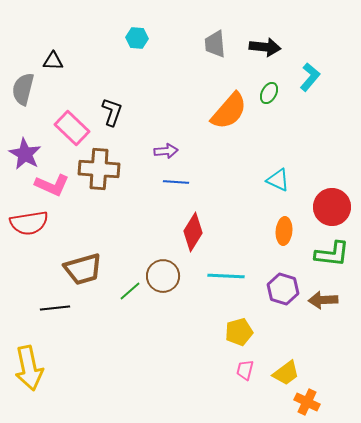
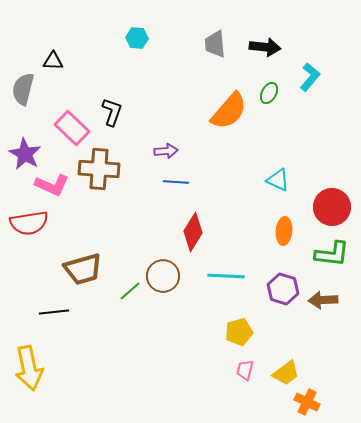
black line: moved 1 px left, 4 px down
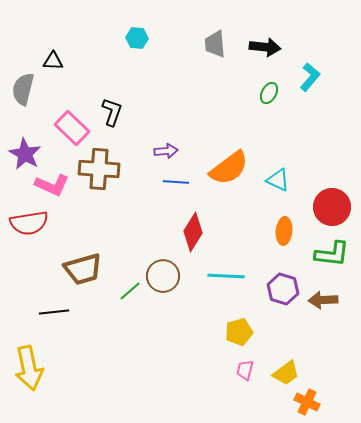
orange semicircle: moved 57 px down; rotated 12 degrees clockwise
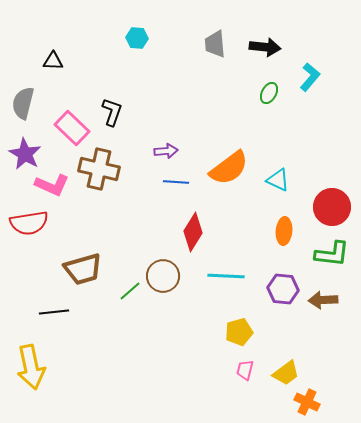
gray semicircle: moved 14 px down
brown cross: rotated 9 degrees clockwise
purple hexagon: rotated 12 degrees counterclockwise
yellow arrow: moved 2 px right, 1 px up
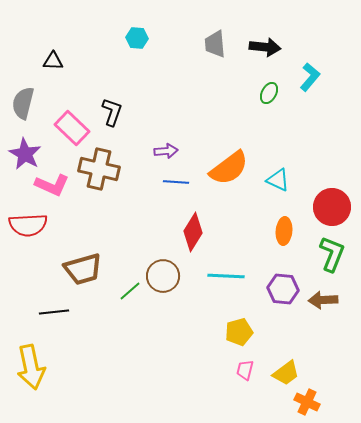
red semicircle: moved 1 px left, 2 px down; rotated 6 degrees clockwise
green L-shape: rotated 75 degrees counterclockwise
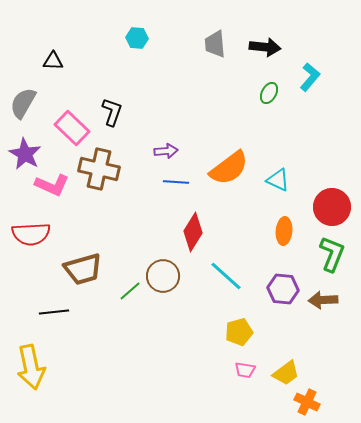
gray semicircle: rotated 16 degrees clockwise
red semicircle: moved 3 px right, 9 px down
cyan line: rotated 39 degrees clockwise
pink trapezoid: rotated 95 degrees counterclockwise
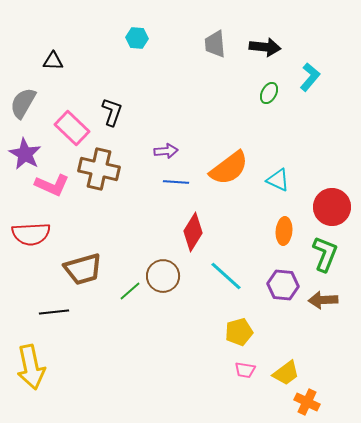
green L-shape: moved 7 px left
purple hexagon: moved 4 px up
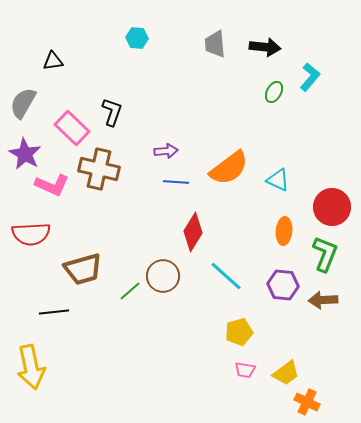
black triangle: rotated 10 degrees counterclockwise
green ellipse: moved 5 px right, 1 px up
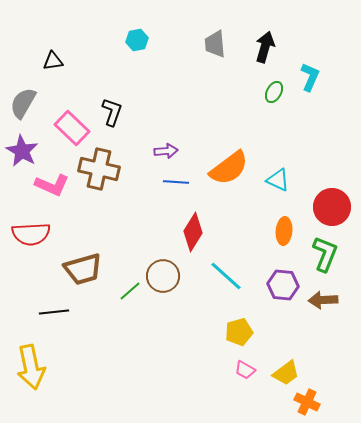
cyan hexagon: moved 2 px down; rotated 15 degrees counterclockwise
black arrow: rotated 80 degrees counterclockwise
cyan L-shape: rotated 16 degrees counterclockwise
purple star: moved 3 px left, 3 px up
pink trapezoid: rotated 20 degrees clockwise
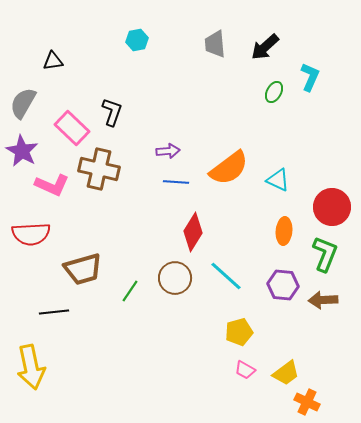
black arrow: rotated 148 degrees counterclockwise
purple arrow: moved 2 px right
brown circle: moved 12 px right, 2 px down
green line: rotated 15 degrees counterclockwise
